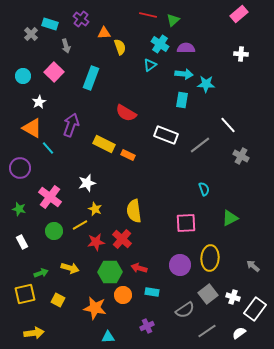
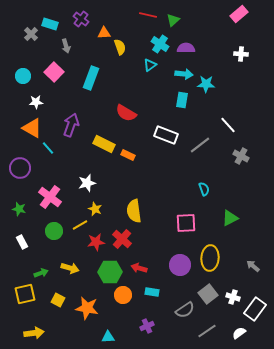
white star at (39, 102): moved 3 px left; rotated 24 degrees clockwise
orange star at (95, 308): moved 8 px left
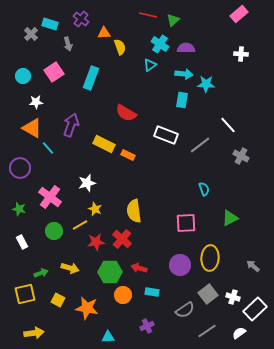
gray arrow at (66, 46): moved 2 px right, 2 px up
pink square at (54, 72): rotated 12 degrees clockwise
white rectangle at (255, 309): rotated 10 degrees clockwise
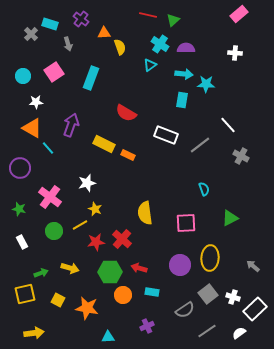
white cross at (241, 54): moved 6 px left, 1 px up
yellow semicircle at (134, 211): moved 11 px right, 2 px down
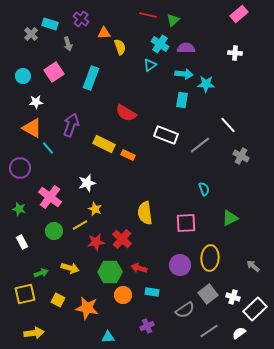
gray line at (207, 331): moved 2 px right
